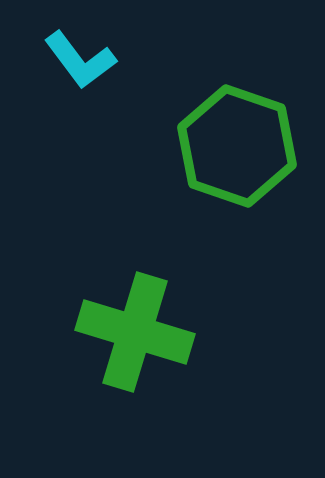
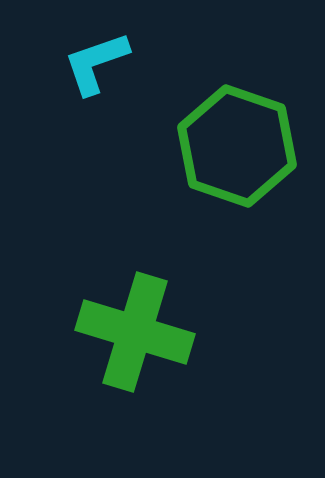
cyan L-shape: moved 16 px right, 3 px down; rotated 108 degrees clockwise
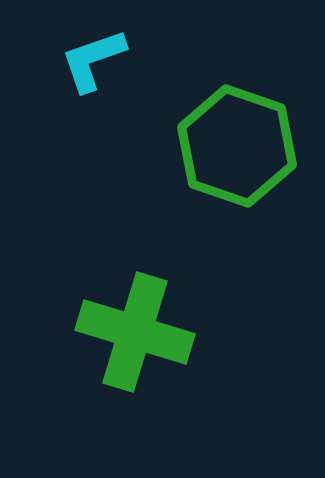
cyan L-shape: moved 3 px left, 3 px up
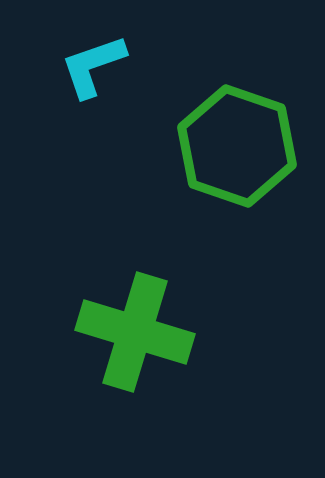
cyan L-shape: moved 6 px down
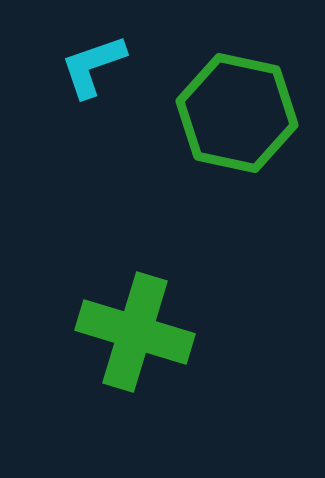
green hexagon: moved 33 px up; rotated 7 degrees counterclockwise
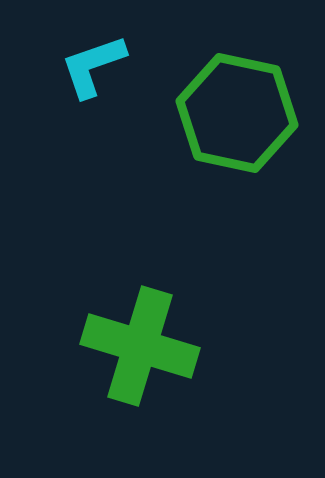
green cross: moved 5 px right, 14 px down
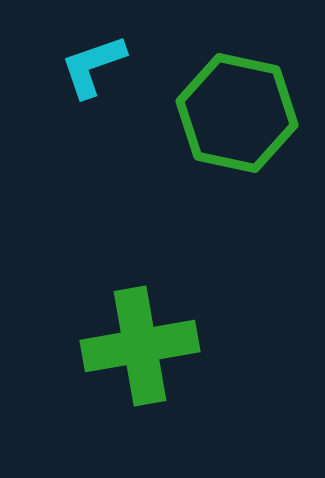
green cross: rotated 27 degrees counterclockwise
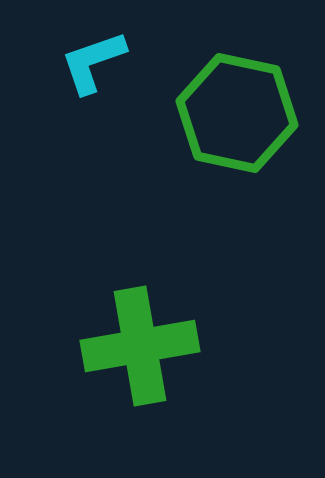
cyan L-shape: moved 4 px up
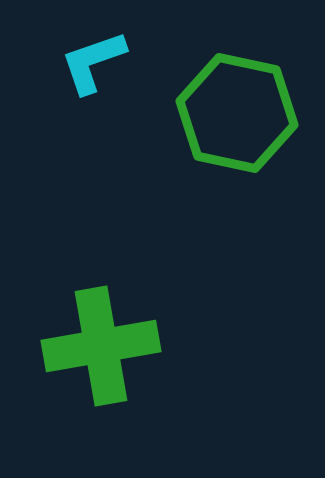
green cross: moved 39 px left
